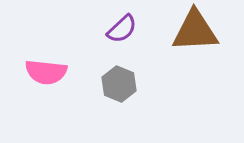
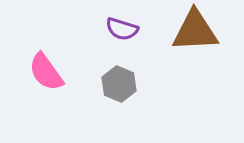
purple semicircle: rotated 60 degrees clockwise
pink semicircle: rotated 48 degrees clockwise
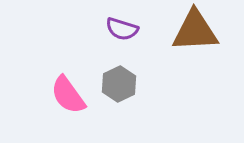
pink semicircle: moved 22 px right, 23 px down
gray hexagon: rotated 12 degrees clockwise
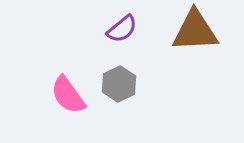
purple semicircle: rotated 56 degrees counterclockwise
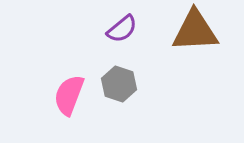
gray hexagon: rotated 16 degrees counterclockwise
pink semicircle: moved 1 px right; rotated 57 degrees clockwise
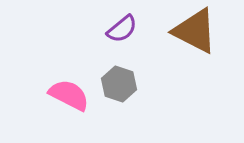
brown triangle: rotated 30 degrees clockwise
pink semicircle: rotated 96 degrees clockwise
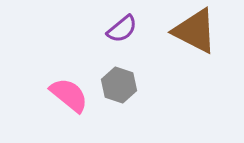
gray hexagon: moved 1 px down
pink semicircle: rotated 12 degrees clockwise
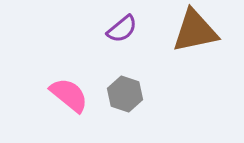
brown triangle: rotated 39 degrees counterclockwise
gray hexagon: moved 6 px right, 9 px down
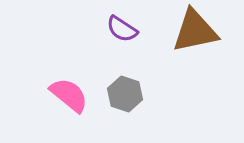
purple semicircle: rotated 72 degrees clockwise
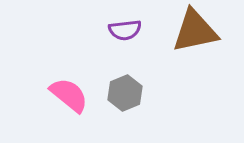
purple semicircle: moved 3 px right, 1 px down; rotated 40 degrees counterclockwise
gray hexagon: moved 1 px up; rotated 20 degrees clockwise
